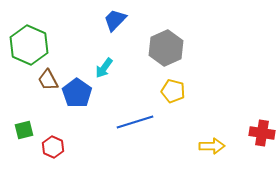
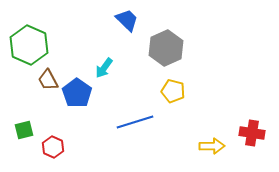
blue trapezoid: moved 12 px right; rotated 90 degrees clockwise
red cross: moved 10 px left
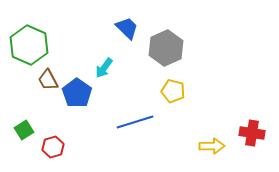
blue trapezoid: moved 8 px down
green square: rotated 18 degrees counterclockwise
red hexagon: rotated 20 degrees clockwise
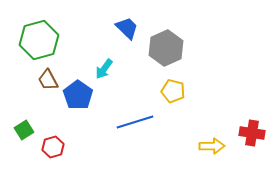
green hexagon: moved 10 px right, 5 px up; rotated 21 degrees clockwise
cyan arrow: moved 1 px down
blue pentagon: moved 1 px right, 2 px down
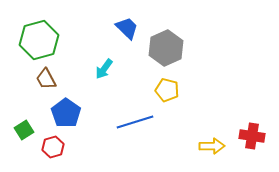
brown trapezoid: moved 2 px left, 1 px up
yellow pentagon: moved 6 px left, 1 px up
blue pentagon: moved 12 px left, 18 px down
red cross: moved 3 px down
